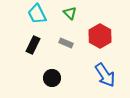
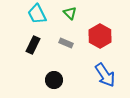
black circle: moved 2 px right, 2 px down
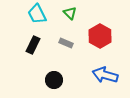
blue arrow: rotated 140 degrees clockwise
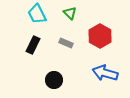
blue arrow: moved 2 px up
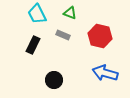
green triangle: rotated 24 degrees counterclockwise
red hexagon: rotated 15 degrees counterclockwise
gray rectangle: moved 3 px left, 8 px up
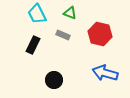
red hexagon: moved 2 px up
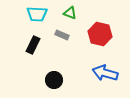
cyan trapezoid: rotated 60 degrees counterclockwise
gray rectangle: moved 1 px left
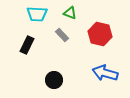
gray rectangle: rotated 24 degrees clockwise
black rectangle: moved 6 px left
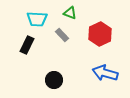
cyan trapezoid: moved 5 px down
red hexagon: rotated 20 degrees clockwise
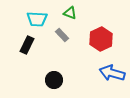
red hexagon: moved 1 px right, 5 px down
blue arrow: moved 7 px right
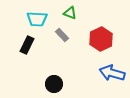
black circle: moved 4 px down
